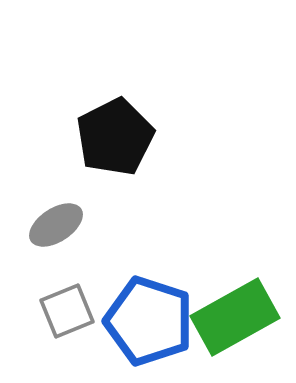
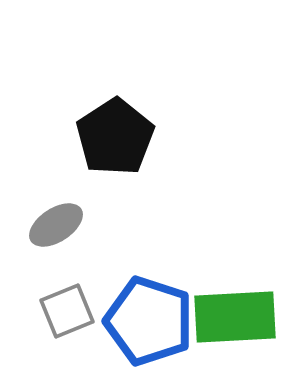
black pentagon: rotated 6 degrees counterclockwise
green rectangle: rotated 26 degrees clockwise
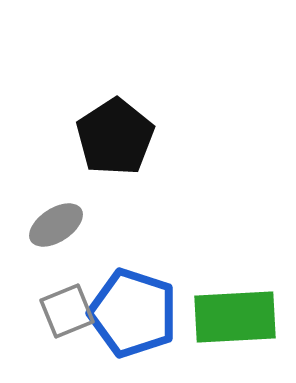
blue pentagon: moved 16 px left, 8 px up
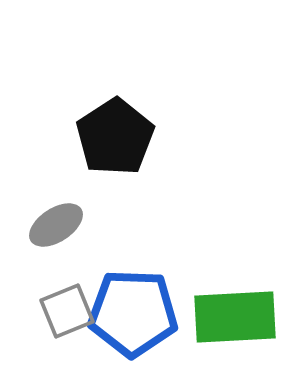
blue pentagon: rotated 16 degrees counterclockwise
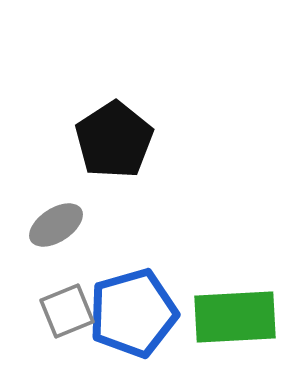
black pentagon: moved 1 px left, 3 px down
blue pentagon: rotated 18 degrees counterclockwise
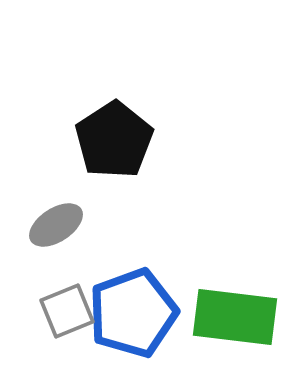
blue pentagon: rotated 4 degrees counterclockwise
green rectangle: rotated 10 degrees clockwise
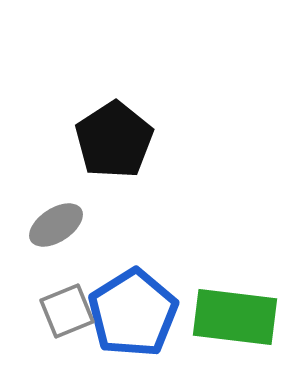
blue pentagon: rotated 12 degrees counterclockwise
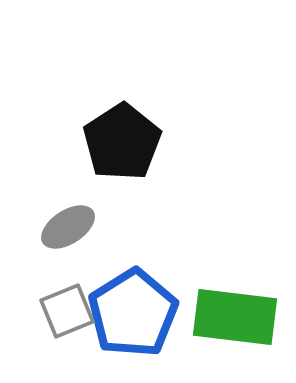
black pentagon: moved 8 px right, 2 px down
gray ellipse: moved 12 px right, 2 px down
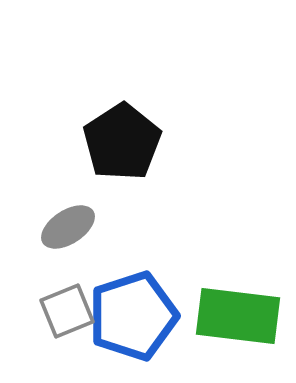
blue pentagon: moved 3 px down; rotated 14 degrees clockwise
green rectangle: moved 3 px right, 1 px up
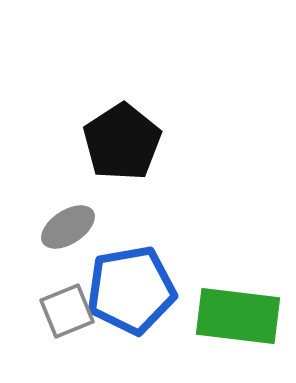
blue pentagon: moved 2 px left, 26 px up; rotated 8 degrees clockwise
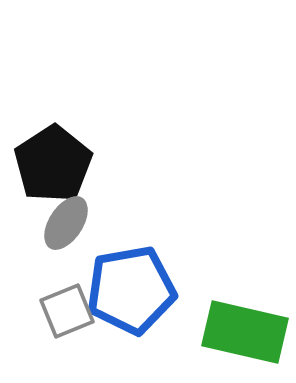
black pentagon: moved 69 px left, 22 px down
gray ellipse: moved 2 px left, 4 px up; rotated 24 degrees counterclockwise
green rectangle: moved 7 px right, 16 px down; rotated 6 degrees clockwise
